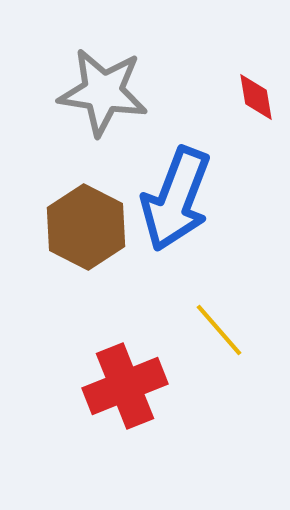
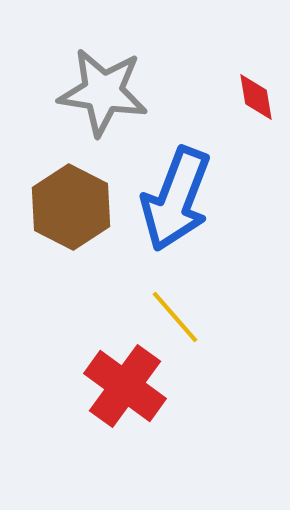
brown hexagon: moved 15 px left, 20 px up
yellow line: moved 44 px left, 13 px up
red cross: rotated 32 degrees counterclockwise
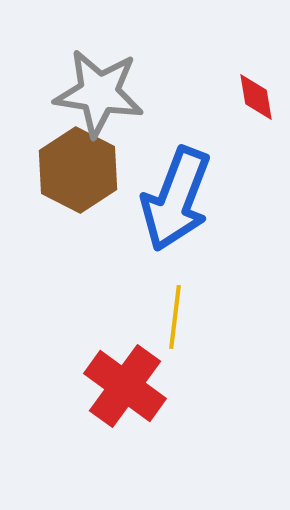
gray star: moved 4 px left, 1 px down
brown hexagon: moved 7 px right, 37 px up
yellow line: rotated 48 degrees clockwise
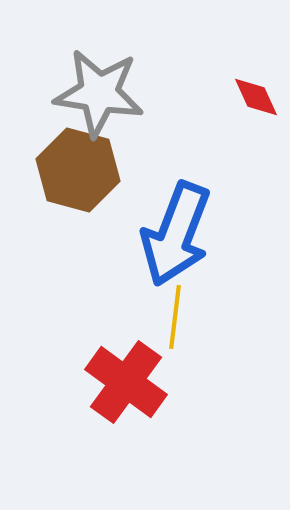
red diamond: rotated 15 degrees counterclockwise
brown hexagon: rotated 12 degrees counterclockwise
blue arrow: moved 35 px down
red cross: moved 1 px right, 4 px up
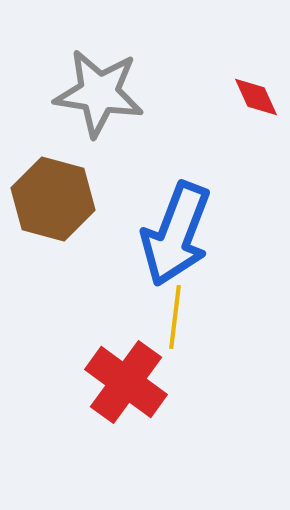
brown hexagon: moved 25 px left, 29 px down
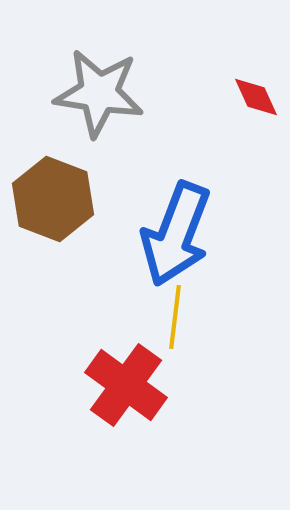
brown hexagon: rotated 6 degrees clockwise
red cross: moved 3 px down
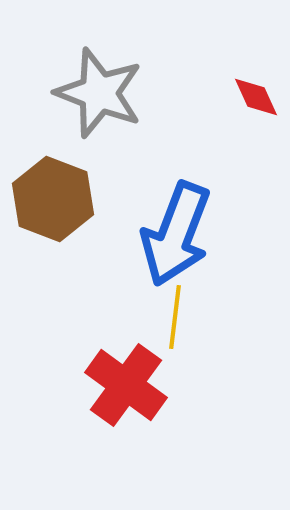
gray star: rotated 12 degrees clockwise
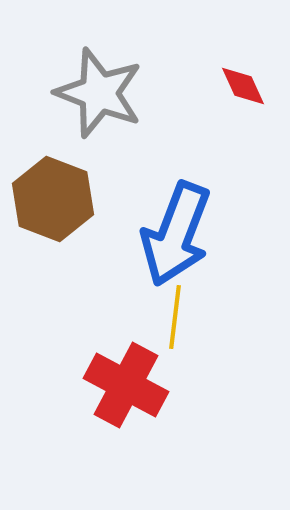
red diamond: moved 13 px left, 11 px up
red cross: rotated 8 degrees counterclockwise
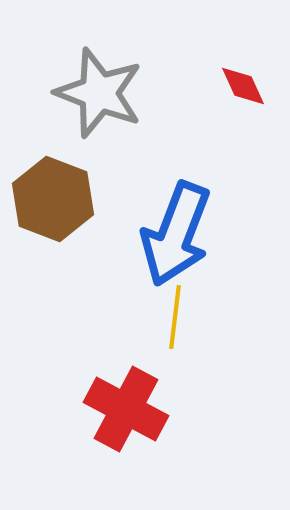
red cross: moved 24 px down
